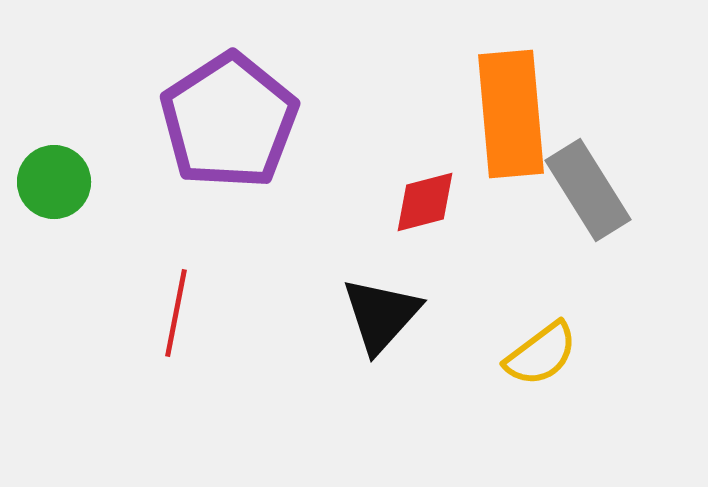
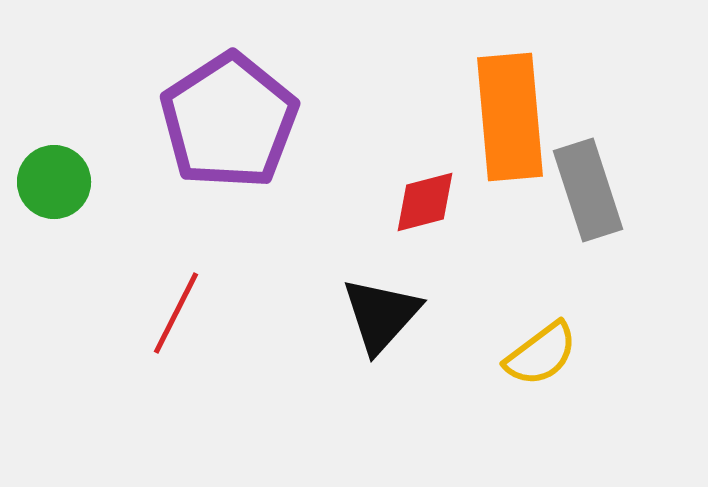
orange rectangle: moved 1 px left, 3 px down
gray rectangle: rotated 14 degrees clockwise
red line: rotated 16 degrees clockwise
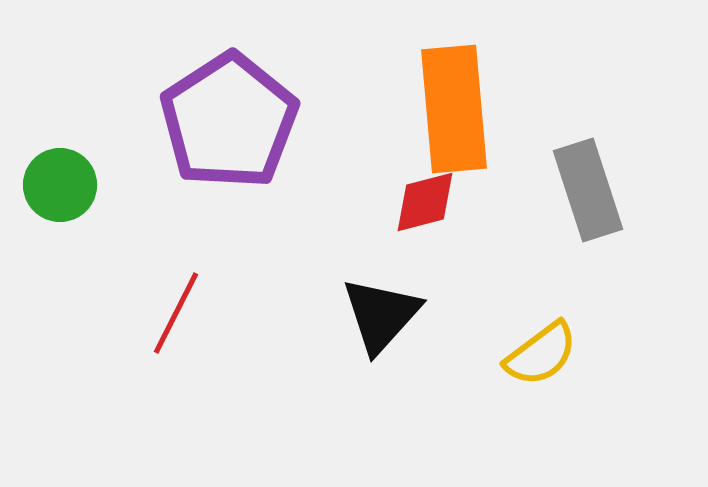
orange rectangle: moved 56 px left, 8 px up
green circle: moved 6 px right, 3 px down
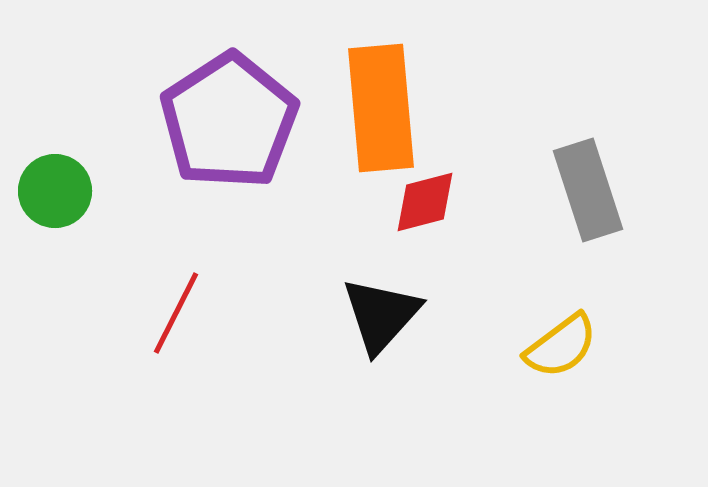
orange rectangle: moved 73 px left, 1 px up
green circle: moved 5 px left, 6 px down
yellow semicircle: moved 20 px right, 8 px up
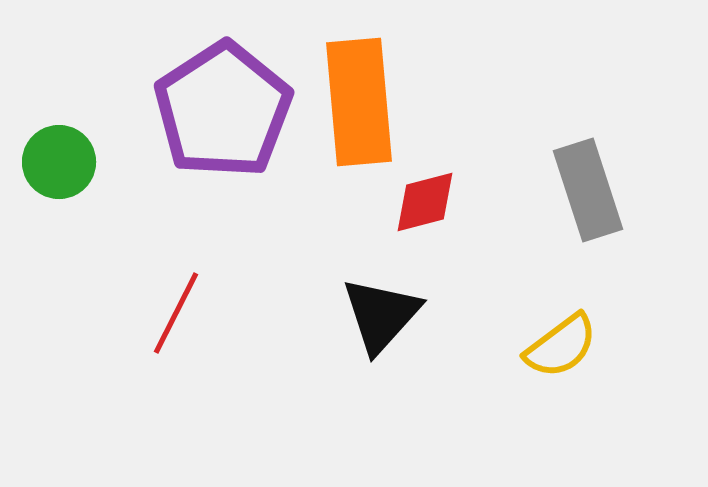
orange rectangle: moved 22 px left, 6 px up
purple pentagon: moved 6 px left, 11 px up
green circle: moved 4 px right, 29 px up
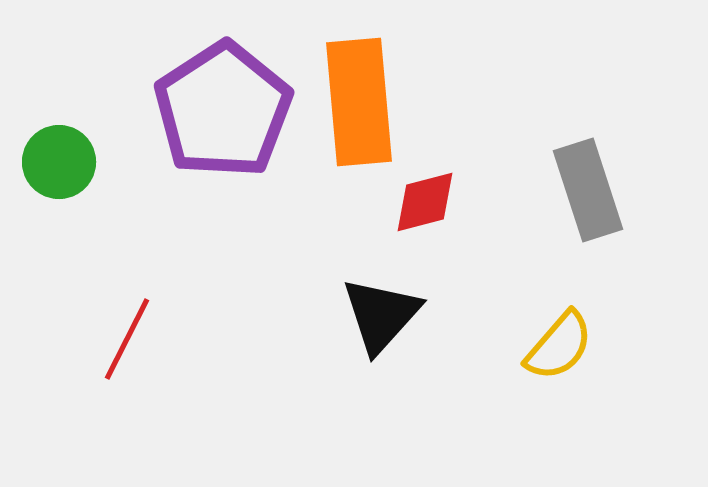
red line: moved 49 px left, 26 px down
yellow semicircle: moved 2 px left; rotated 12 degrees counterclockwise
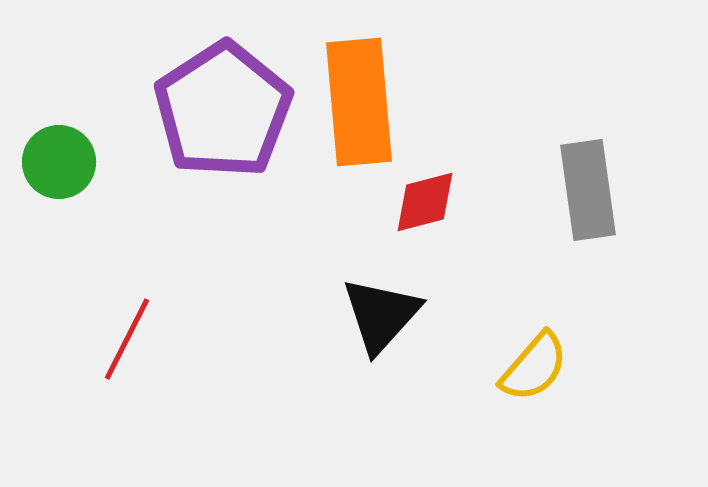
gray rectangle: rotated 10 degrees clockwise
yellow semicircle: moved 25 px left, 21 px down
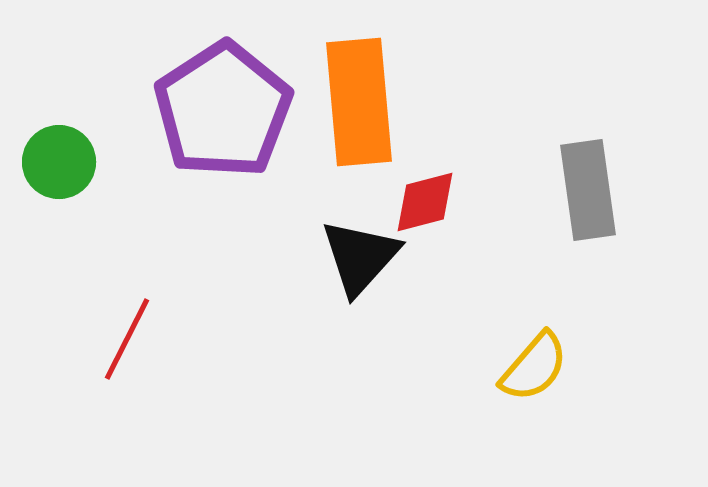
black triangle: moved 21 px left, 58 px up
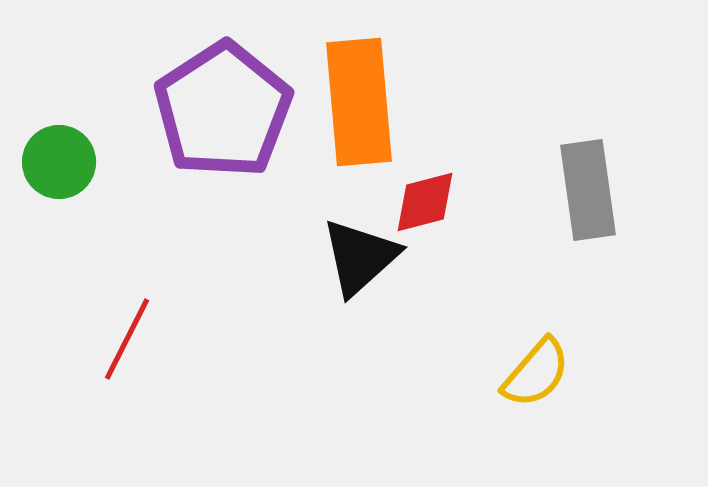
black triangle: rotated 6 degrees clockwise
yellow semicircle: moved 2 px right, 6 px down
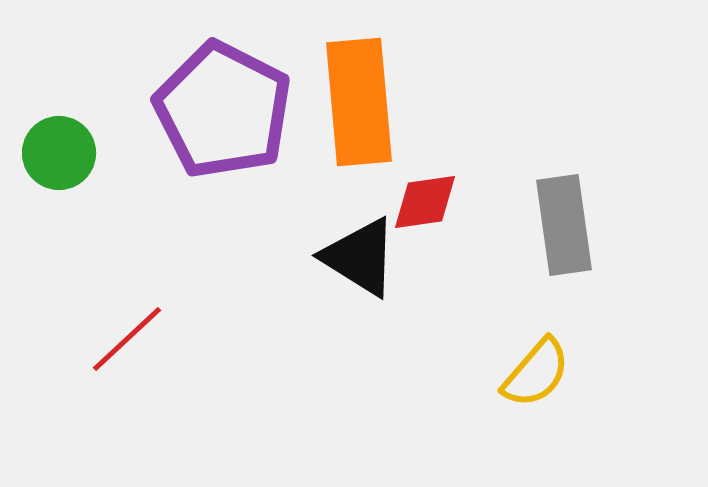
purple pentagon: rotated 12 degrees counterclockwise
green circle: moved 9 px up
gray rectangle: moved 24 px left, 35 px down
red diamond: rotated 6 degrees clockwise
black triangle: rotated 46 degrees counterclockwise
red line: rotated 20 degrees clockwise
